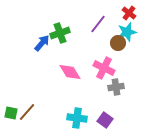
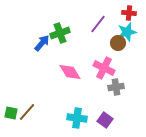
red cross: rotated 32 degrees counterclockwise
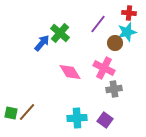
green cross: rotated 30 degrees counterclockwise
brown circle: moved 3 px left
gray cross: moved 2 px left, 2 px down
cyan cross: rotated 12 degrees counterclockwise
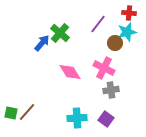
gray cross: moved 3 px left, 1 px down
purple square: moved 1 px right, 1 px up
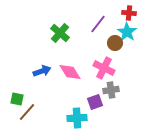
cyan star: rotated 24 degrees counterclockwise
blue arrow: moved 28 px down; rotated 30 degrees clockwise
green square: moved 6 px right, 14 px up
purple square: moved 11 px left, 17 px up; rotated 35 degrees clockwise
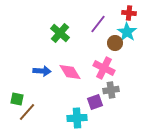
blue arrow: rotated 24 degrees clockwise
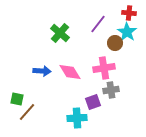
pink cross: rotated 35 degrees counterclockwise
purple square: moved 2 px left
